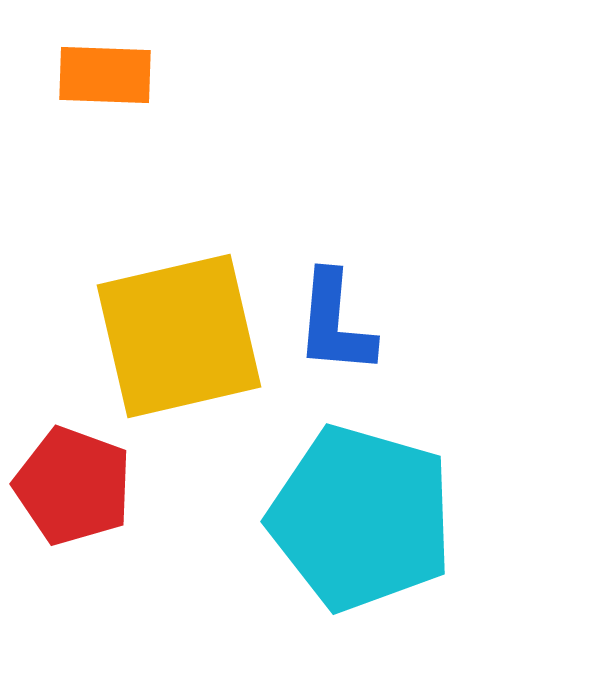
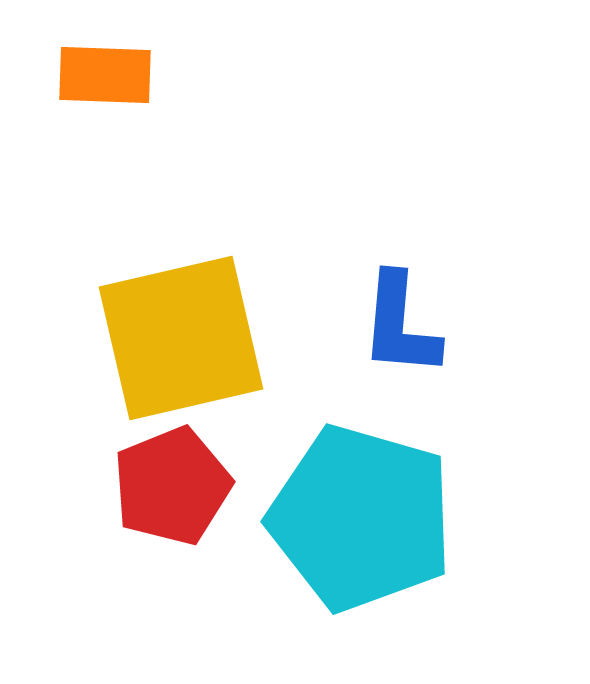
blue L-shape: moved 65 px right, 2 px down
yellow square: moved 2 px right, 2 px down
red pentagon: moved 99 px right; rotated 30 degrees clockwise
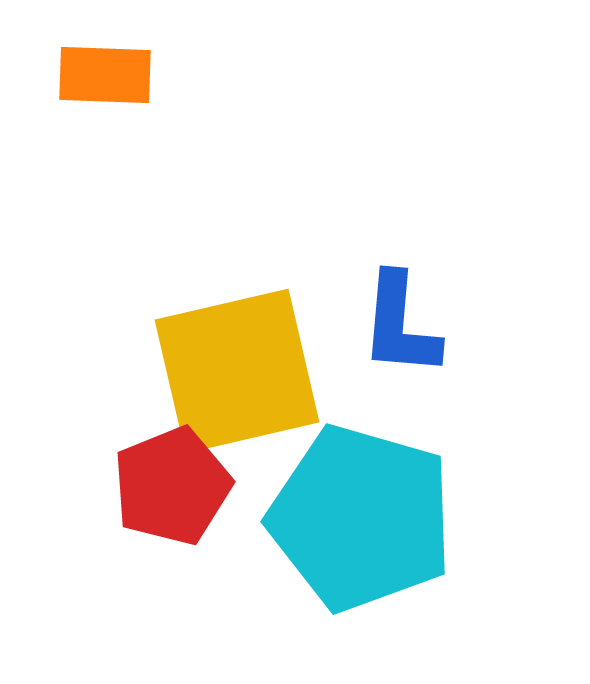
yellow square: moved 56 px right, 33 px down
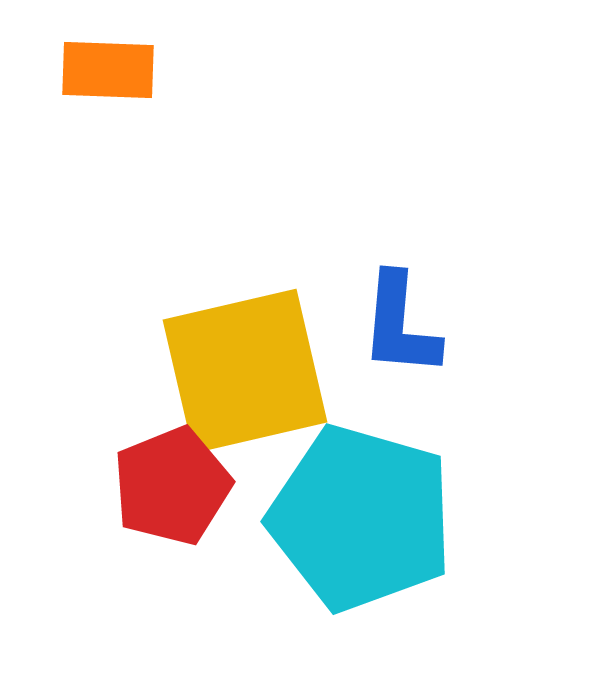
orange rectangle: moved 3 px right, 5 px up
yellow square: moved 8 px right
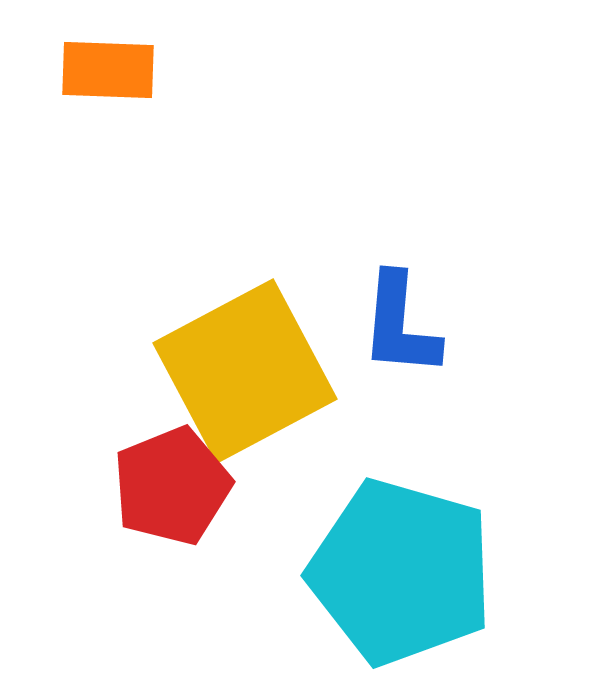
yellow square: rotated 15 degrees counterclockwise
cyan pentagon: moved 40 px right, 54 px down
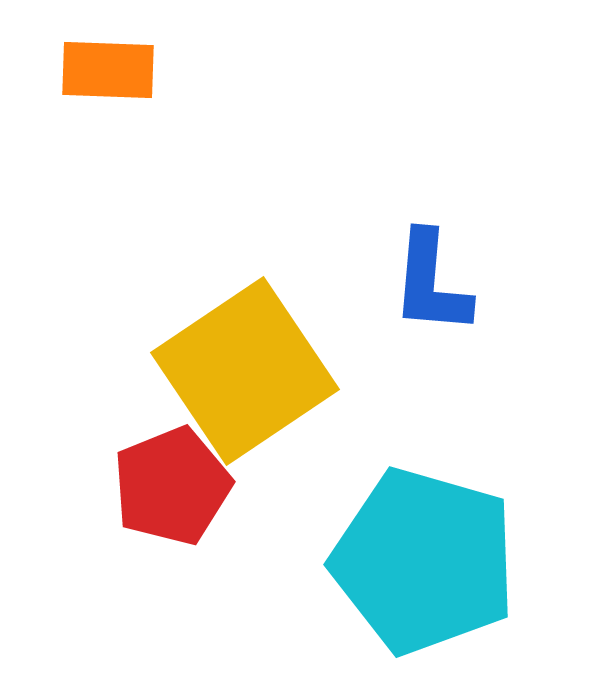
blue L-shape: moved 31 px right, 42 px up
yellow square: rotated 6 degrees counterclockwise
cyan pentagon: moved 23 px right, 11 px up
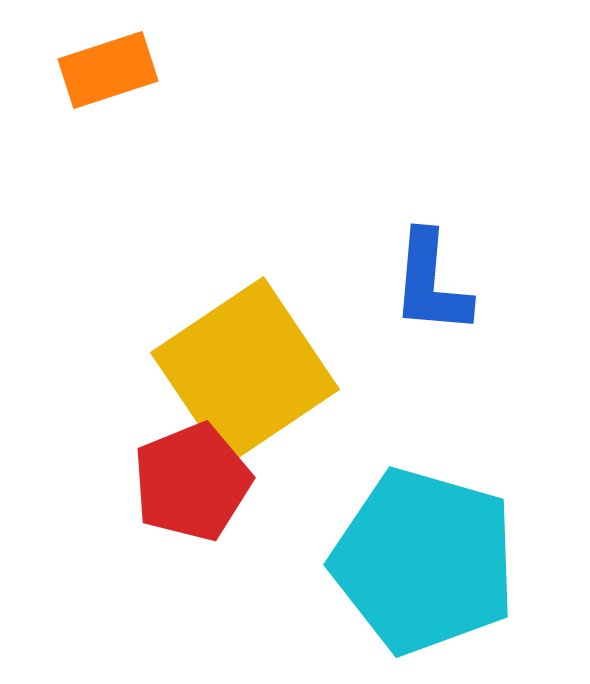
orange rectangle: rotated 20 degrees counterclockwise
red pentagon: moved 20 px right, 4 px up
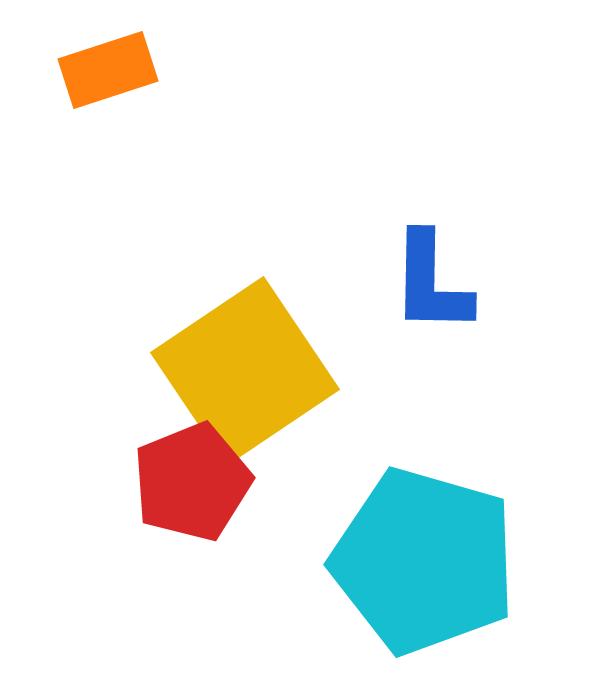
blue L-shape: rotated 4 degrees counterclockwise
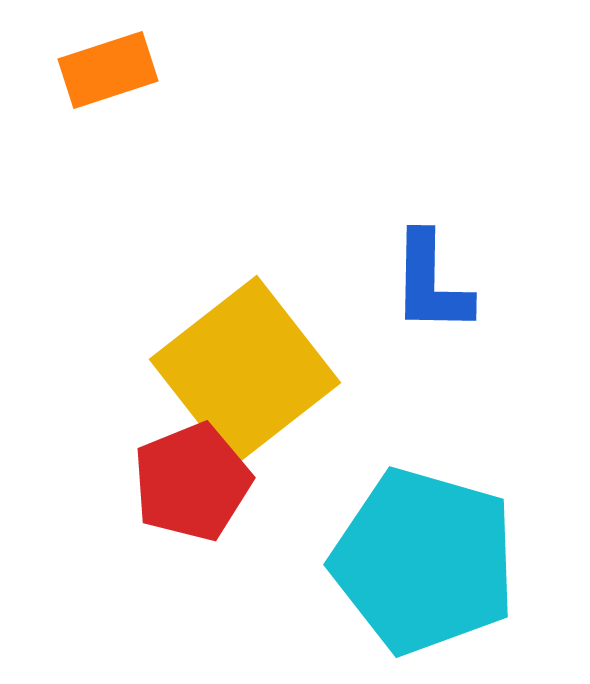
yellow square: rotated 4 degrees counterclockwise
